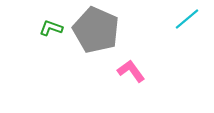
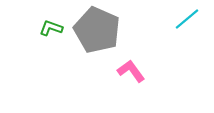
gray pentagon: moved 1 px right
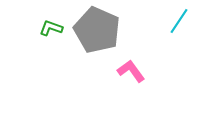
cyan line: moved 8 px left, 2 px down; rotated 16 degrees counterclockwise
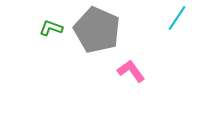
cyan line: moved 2 px left, 3 px up
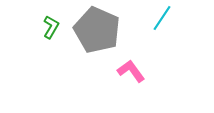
cyan line: moved 15 px left
green L-shape: moved 1 px up; rotated 100 degrees clockwise
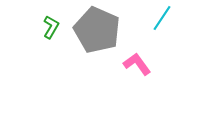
pink L-shape: moved 6 px right, 7 px up
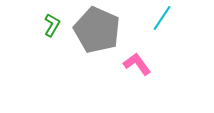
green L-shape: moved 1 px right, 2 px up
